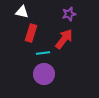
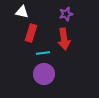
purple star: moved 3 px left
red arrow: rotated 135 degrees clockwise
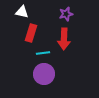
red arrow: rotated 10 degrees clockwise
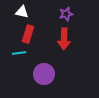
red rectangle: moved 3 px left, 1 px down
cyan line: moved 24 px left
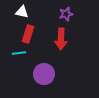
red arrow: moved 3 px left
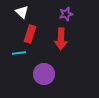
white triangle: rotated 32 degrees clockwise
red rectangle: moved 2 px right
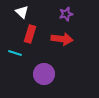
red arrow: moved 1 px right; rotated 85 degrees counterclockwise
cyan line: moved 4 px left; rotated 24 degrees clockwise
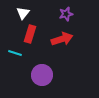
white triangle: moved 1 px right, 1 px down; rotated 24 degrees clockwise
red arrow: rotated 25 degrees counterclockwise
purple circle: moved 2 px left, 1 px down
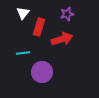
purple star: moved 1 px right
red rectangle: moved 9 px right, 7 px up
cyan line: moved 8 px right; rotated 24 degrees counterclockwise
purple circle: moved 3 px up
